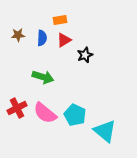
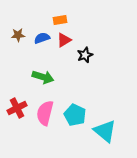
blue semicircle: rotated 112 degrees counterclockwise
pink semicircle: rotated 65 degrees clockwise
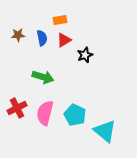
blue semicircle: rotated 98 degrees clockwise
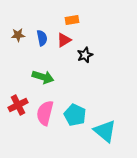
orange rectangle: moved 12 px right
red cross: moved 1 px right, 3 px up
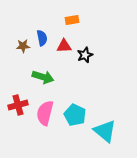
brown star: moved 5 px right, 11 px down
red triangle: moved 6 px down; rotated 28 degrees clockwise
red cross: rotated 12 degrees clockwise
